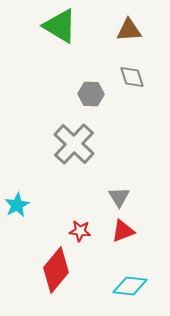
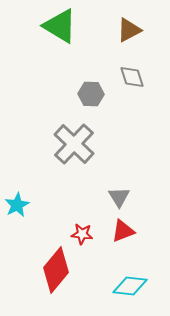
brown triangle: rotated 24 degrees counterclockwise
red star: moved 2 px right, 3 px down
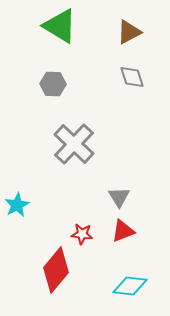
brown triangle: moved 2 px down
gray hexagon: moved 38 px left, 10 px up
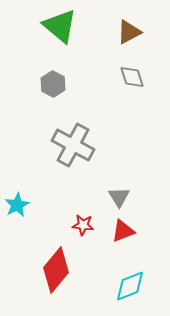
green triangle: rotated 9 degrees clockwise
gray hexagon: rotated 25 degrees clockwise
gray cross: moved 1 px left, 1 px down; rotated 15 degrees counterclockwise
red star: moved 1 px right, 9 px up
cyan diamond: rotated 28 degrees counterclockwise
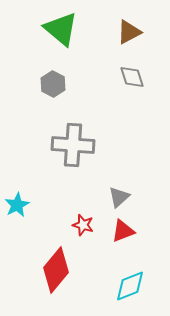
green triangle: moved 1 px right, 3 px down
gray cross: rotated 24 degrees counterclockwise
gray triangle: rotated 20 degrees clockwise
red star: rotated 10 degrees clockwise
